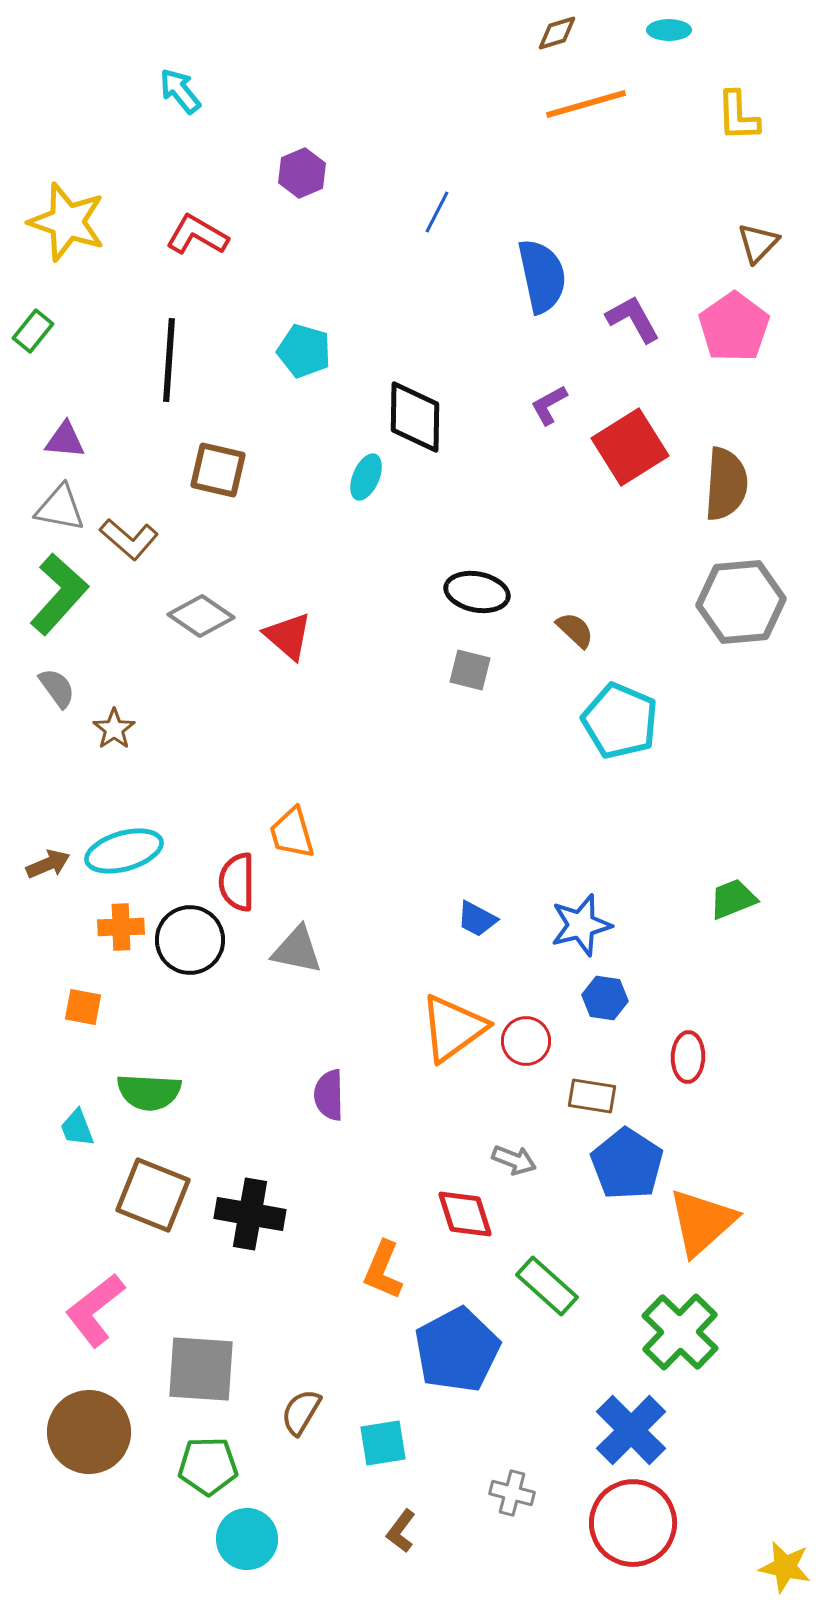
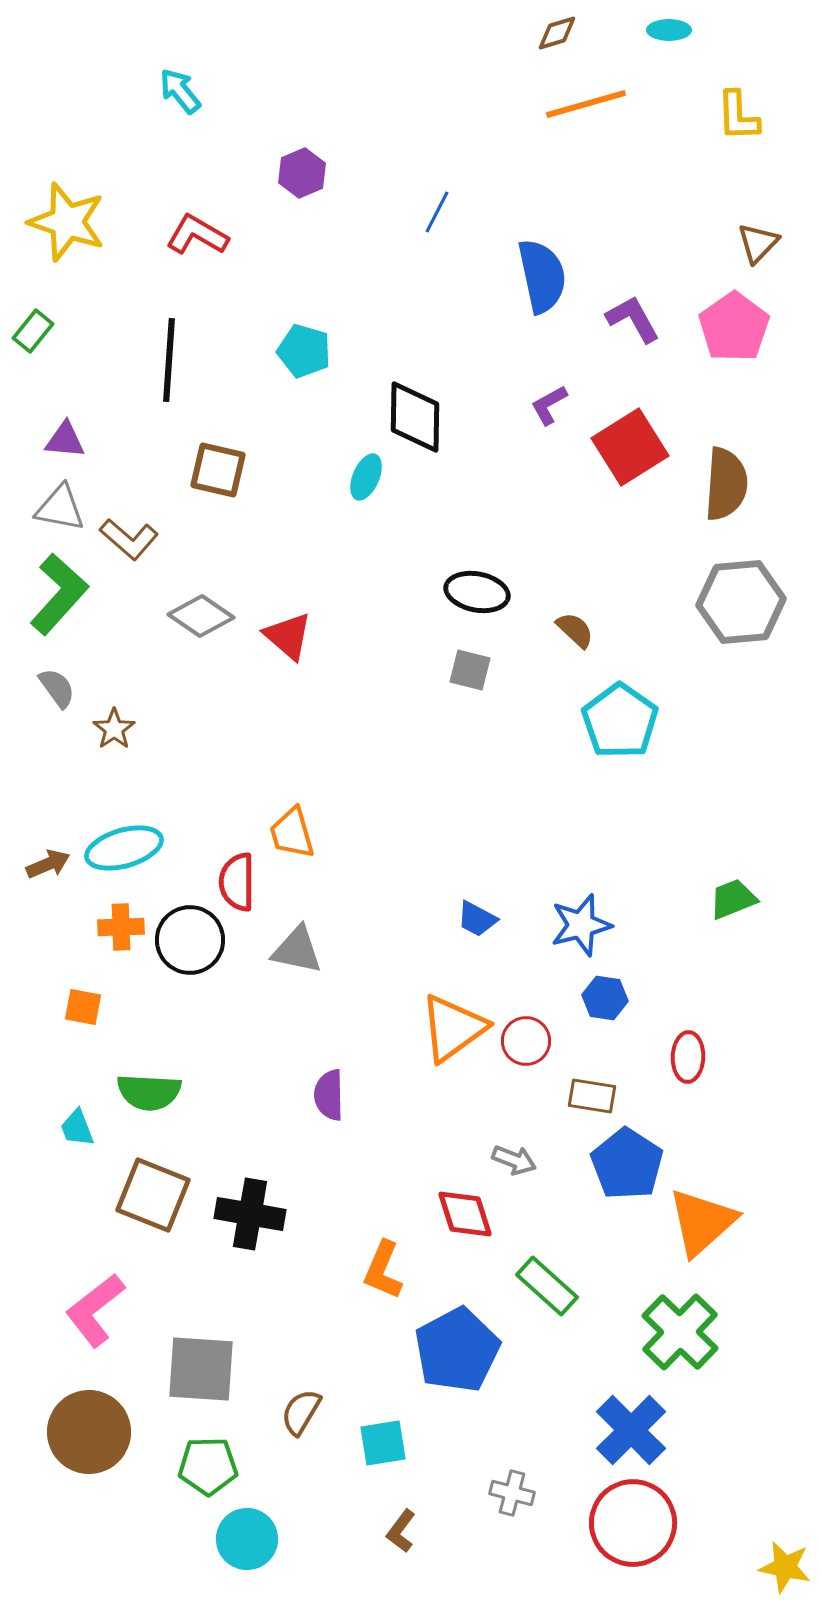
cyan pentagon at (620, 721): rotated 12 degrees clockwise
cyan ellipse at (124, 851): moved 3 px up
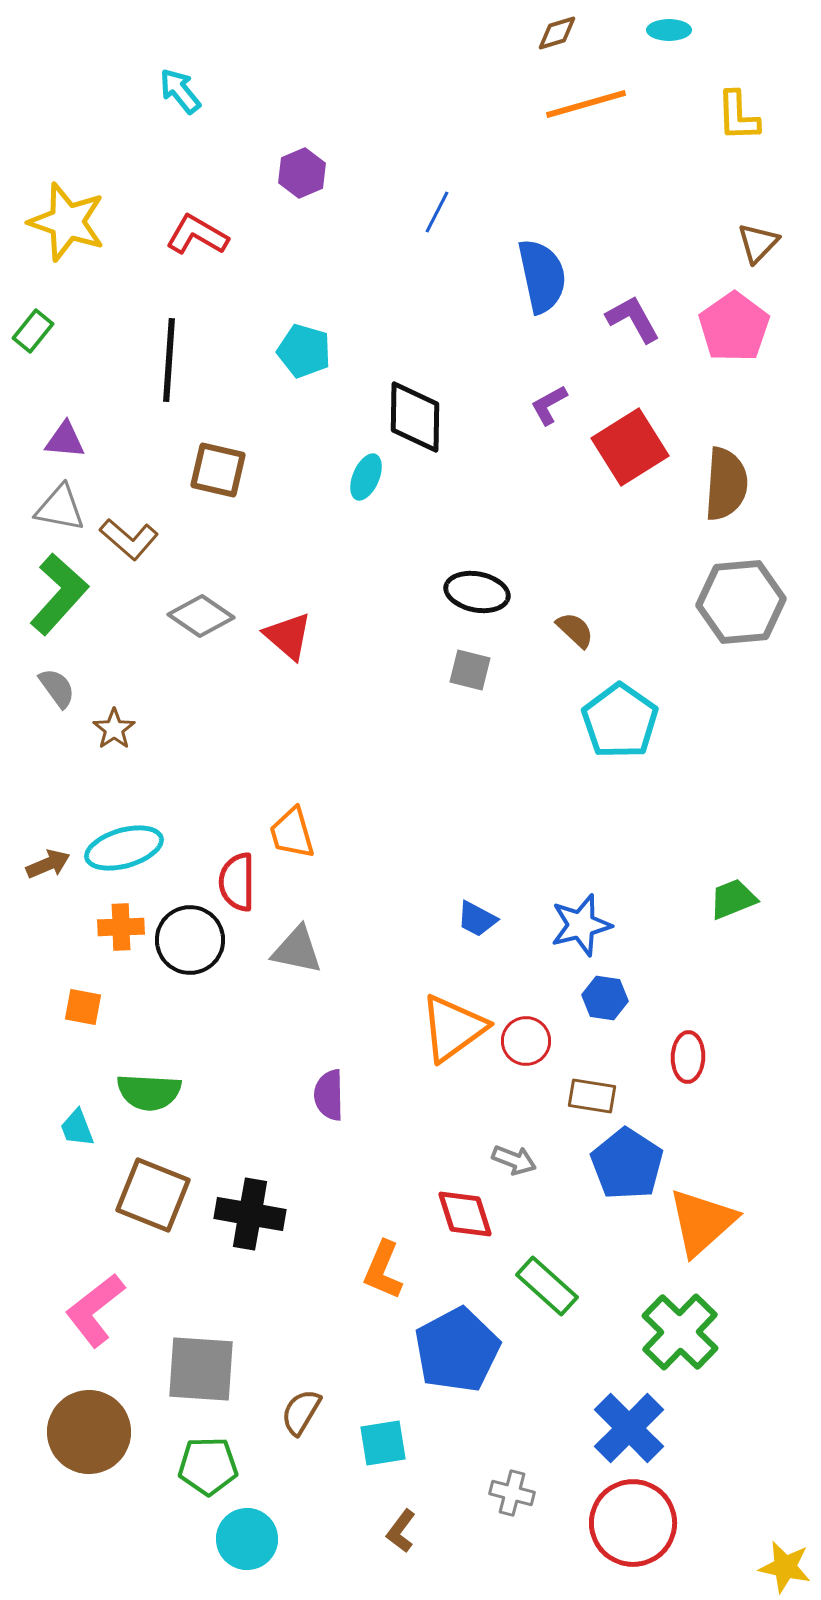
blue cross at (631, 1430): moved 2 px left, 2 px up
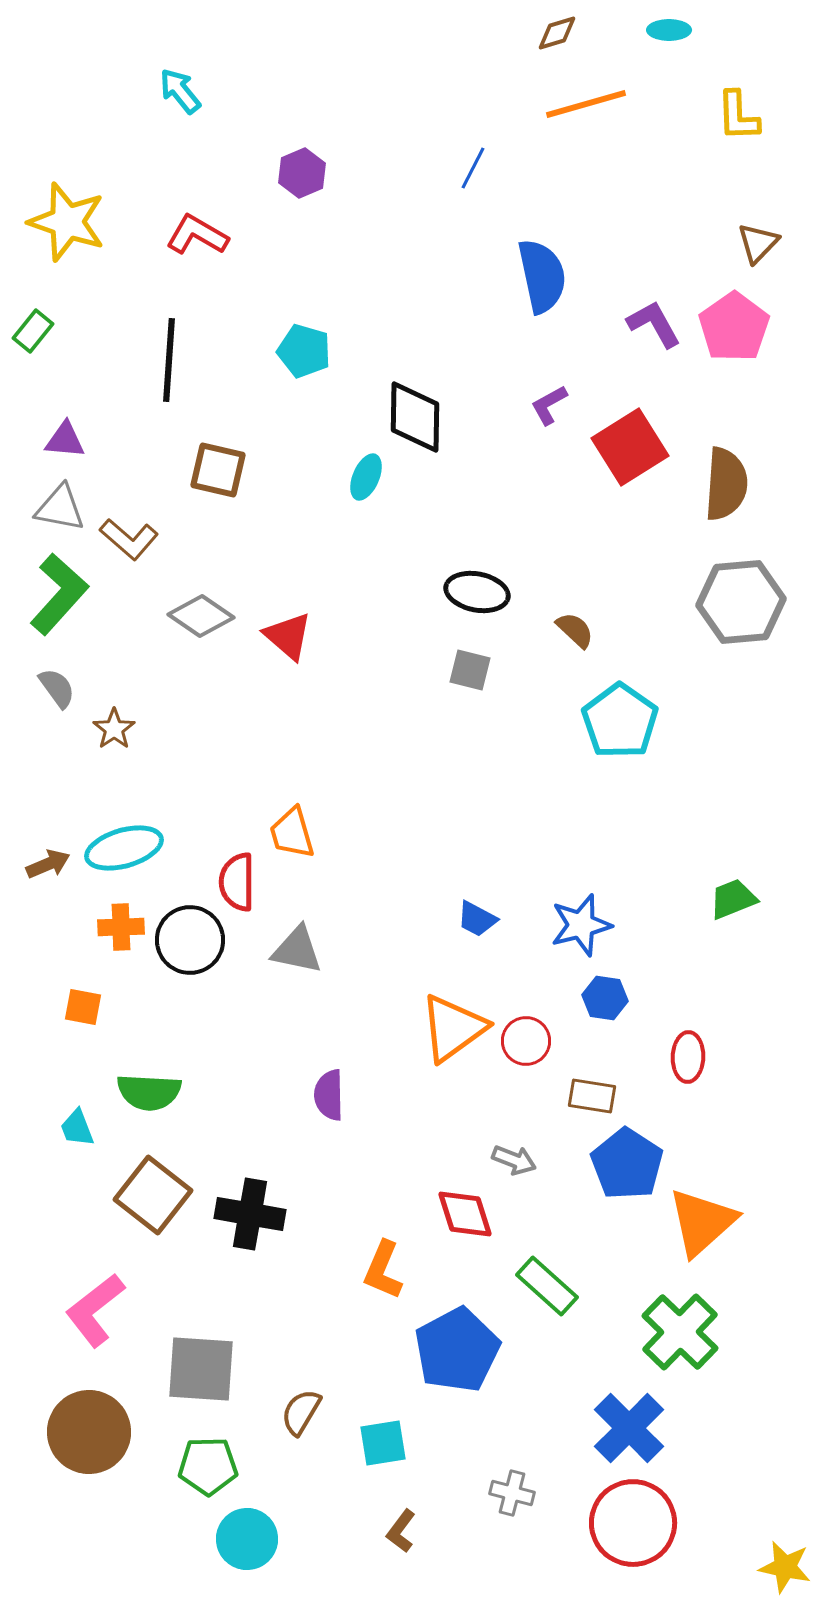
blue line at (437, 212): moved 36 px right, 44 px up
purple L-shape at (633, 319): moved 21 px right, 5 px down
brown square at (153, 1195): rotated 16 degrees clockwise
